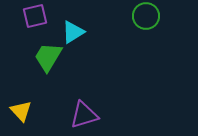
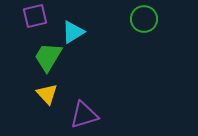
green circle: moved 2 px left, 3 px down
yellow triangle: moved 26 px right, 17 px up
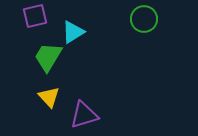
yellow triangle: moved 2 px right, 3 px down
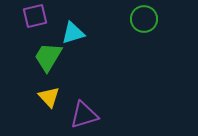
cyan triangle: moved 1 px down; rotated 15 degrees clockwise
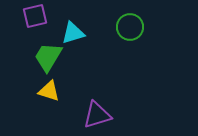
green circle: moved 14 px left, 8 px down
yellow triangle: moved 6 px up; rotated 30 degrees counterclockwise
purple triangle: moved 13 px right
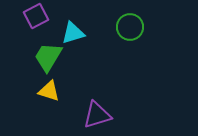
purple square: moved 1 px right; rotated 15 degrees counterclockwise
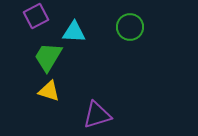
cyan triangle: moved 1 px right, 1 px up; rotated 20 degrees clockwise
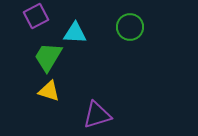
cyan triangle: moved 1 px right, 1 px down
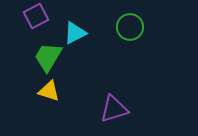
cyan triangle: rotated 30 degrees counterclockwise
purple triangle: moved 17 px right, 6 px up
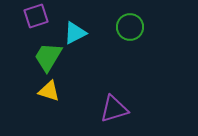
purple square: rotated 10 degrees clockwise
